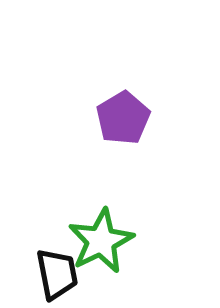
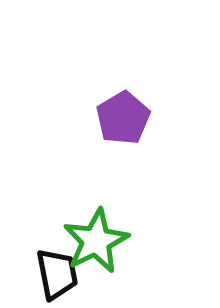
green star: moved 5 px left
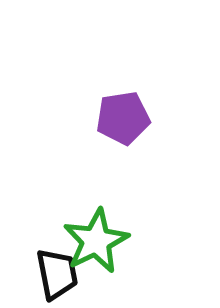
purple pentagon: rotated 22 degrees clockwise
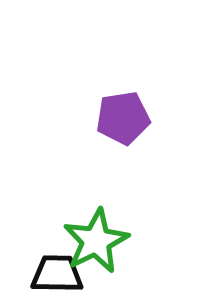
black trapezoid: rotated 78 degrees counterclockwise
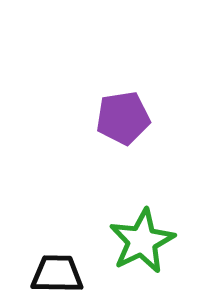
green star: moved 46 px right
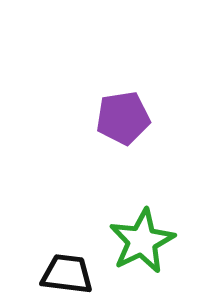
black trapezoid: moved 10 px right; rotated 6 degrees clockwise
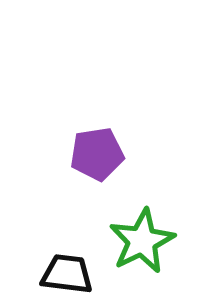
purple pentagon: moved 26 px left, 36 px down
